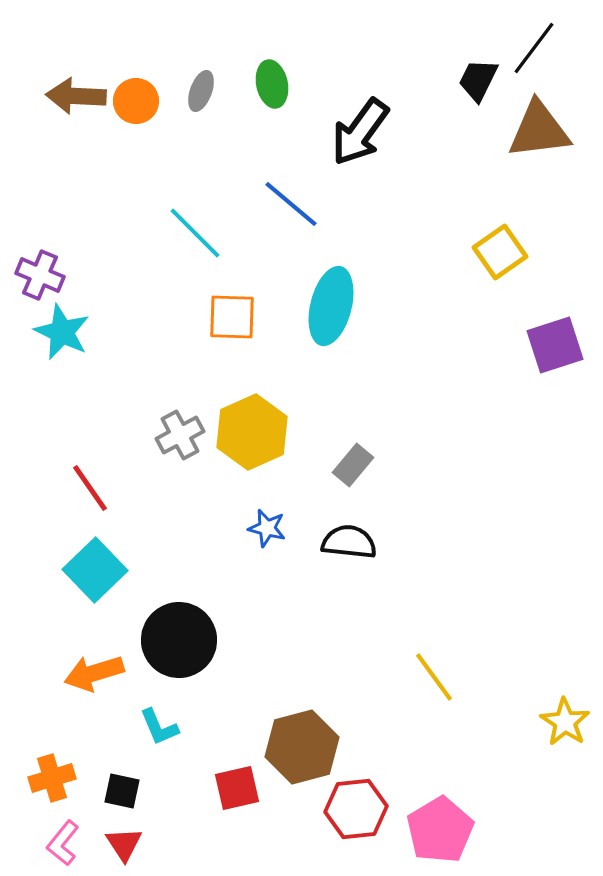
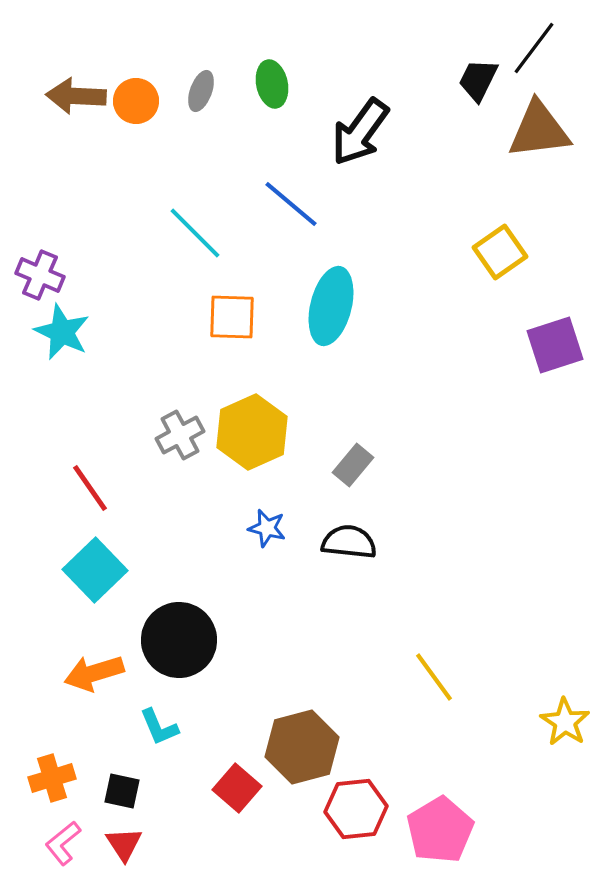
red square: rotated 36 degrees counterclockwise
pink L-shape: rotated 12 degrees clockwise
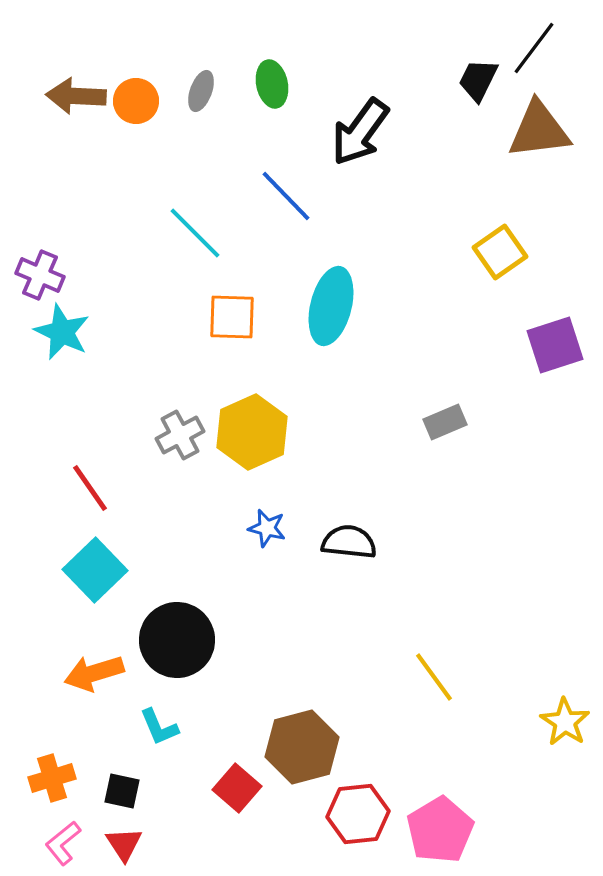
blue line: moved 5 px left, 8 px up; rotated 6 degrees clockwise
gray rectangle: moved 92 px right, 43 px up; rotated 27 degrees clockwise
black circle: moved 2 px left
red hexagon: moved 2 px right, 5 px down
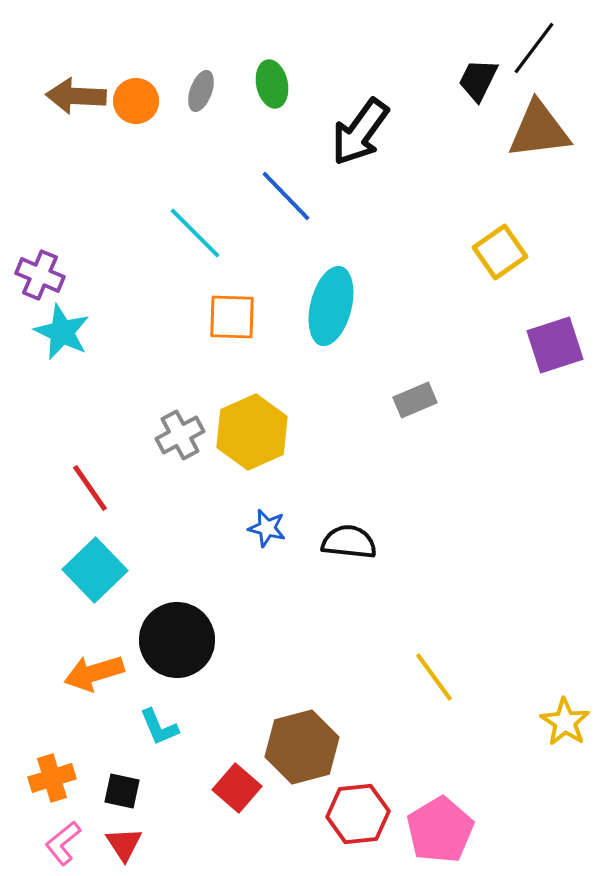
gray rectangle: moved 30 px left, 22 px up
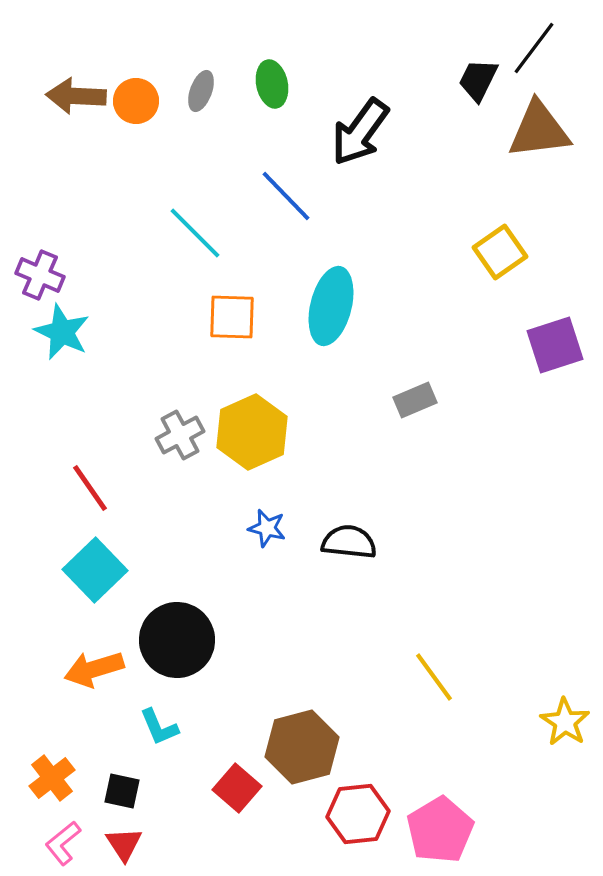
orange arrow: moved 4 px up
orange cross: rotated 21 degrees counterclockwise
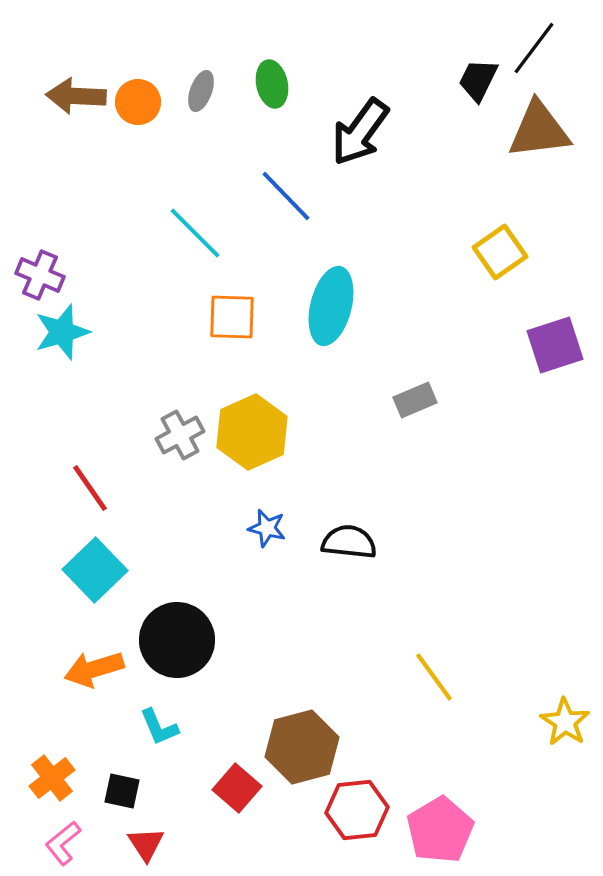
orange circle: moved 2 px right, 1 px down
cyan star: rotated 30 degrees clockwise
red hexagon: moved 1 px left, 4 px up
red triangle: moved 22 px right
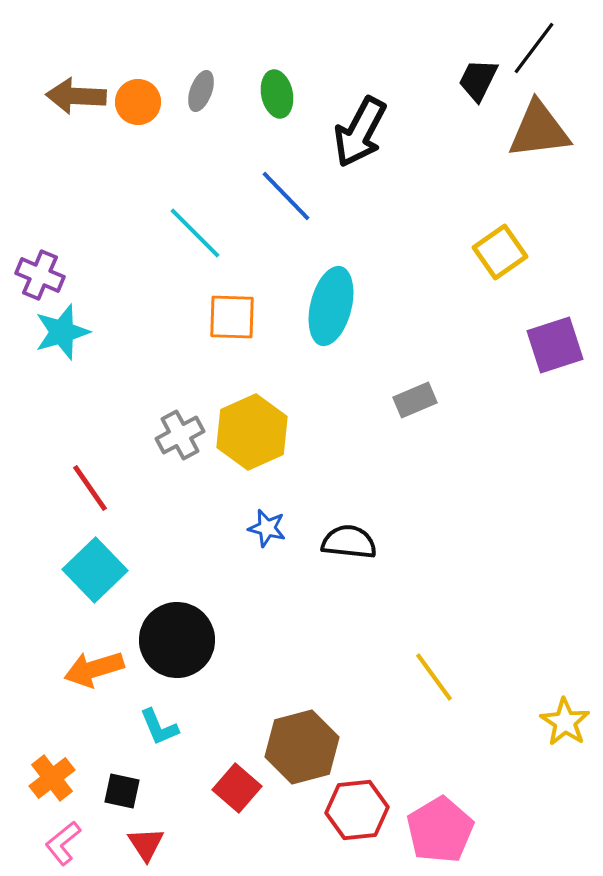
green ellipse: moved 5 px right, 10 px down
black arrow: rotated 8 degrees counterclockwise
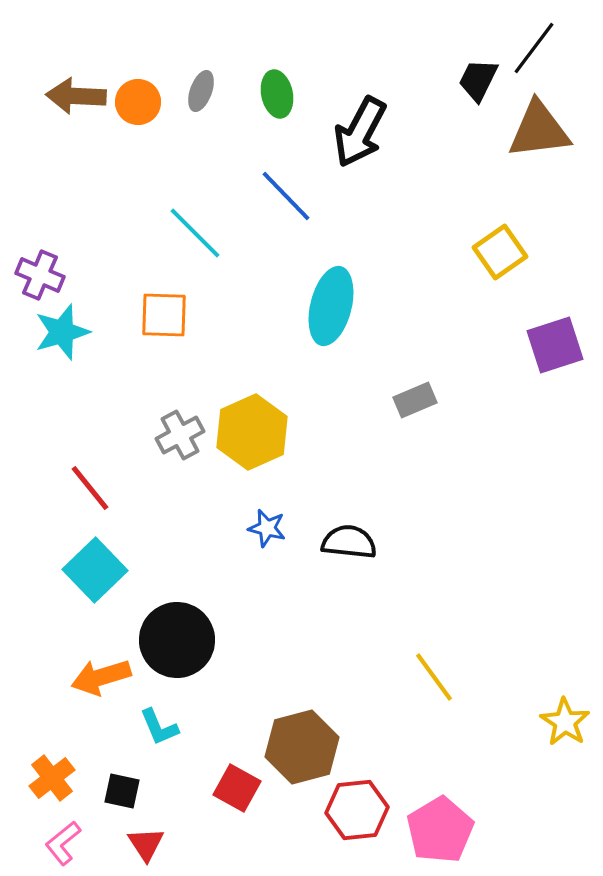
orange square: moved 68 px left, 2 px up
red line: rotated 4 degrees counterclockwise
orange arrow: moved 7 px right, 8 px down
red square: rotated 12 degrees counterclockwise
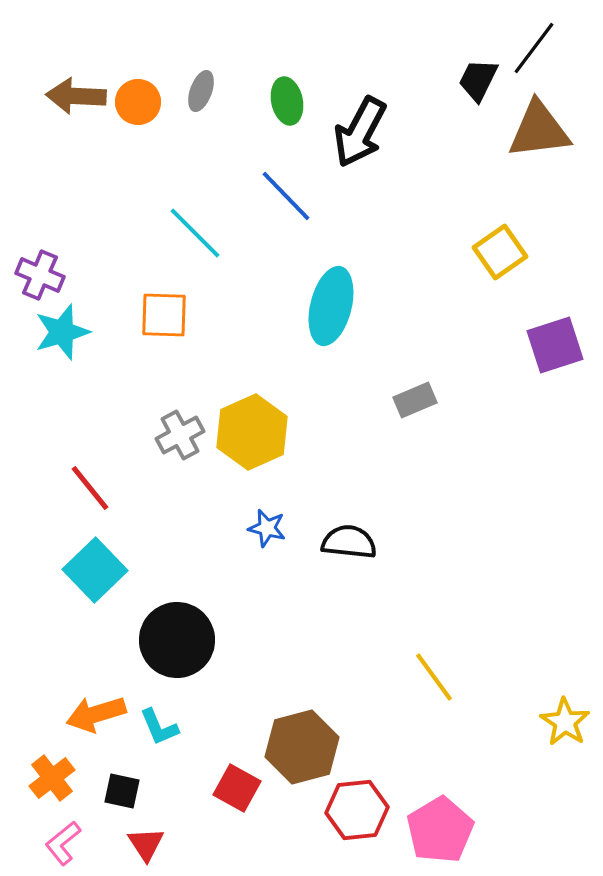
green ellipse: moved 10 px right, 7 px down
orange arrow: moved 5 px left, 37 px down
